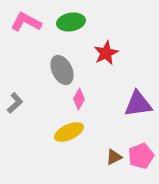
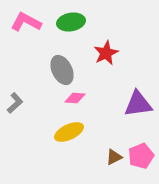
pink diamond: moved 4 px left, 1 px up; rotated 65 degrees clockwise
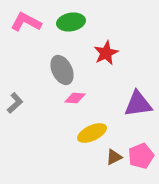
yellow ellipse: moved 23 px right, 1 px down
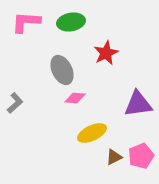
pink L-shape: rotated 24 degrees counterclockwise
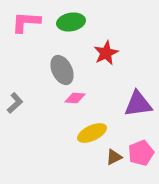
pink pentagon: moved 3 px up
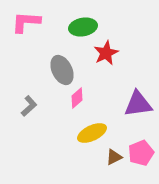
green ellipse: moved 12 px right, 5 px down
pink diamond: moved 2 px right; rotated 45 degrees counterclockwise
gray L-shape: moved 14 px right, 3 px down
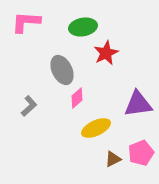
yellow ellipse: moved 4 px right, 5 px up
brown triangle: moved 1 px left, 2 px down
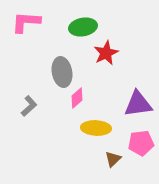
gray ellipse: moved 2 px down; rotated 16 degrees clockwise
yellow ellipse: rotated 28 degrees clockwise
pink pentagon: moved 10 px up; rotated 15 degrees clockwise
brown triangle: rotated 18 degrees counterclockwise
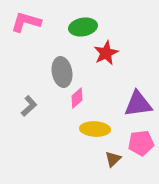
pink L-shape: rotated 12 degrees clockwise
yellow ellipse: moved 1 px left, 1 px down
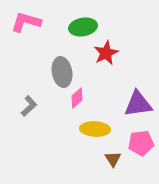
brown triangle: rotated 18 degrees counterclockwise
